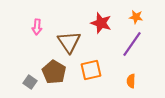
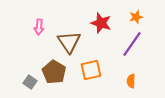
orange star: rotated 24 degrees counterclockwise
pink arrow: moved 2 px right
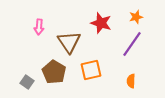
gray square: moved 3 px left
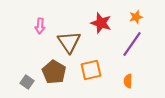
pink arrow: moved 1 px right, 1 px up
orange semicircle: moved 3 px left
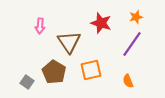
orange semicircle: rotated 24 degrees counterclockwise
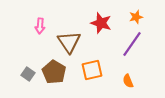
orange square: moved 1 px right
gray square: moved 1 px right, 8 px up
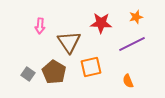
red star: rotated 15 degrees counterclockwise
purple line: rotated 28 degrees clockwise
orange square: moved 1 px left, 3 px up
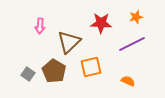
brown triangle: rotated 20 degrees clockwise
brown pentagon: moved 1 px up
orange semicircle: rotated 136 degrees clockwise
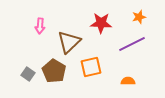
orange star: moved 3 px right
orange semicircle: rotated 24 degrees counterclockwise
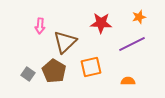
brown triangle: moved 4 px left
